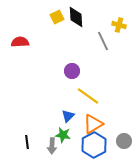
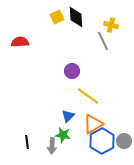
yellow cross: moved 8 px left
blue hexagon: moved 8 px right, 4 px up
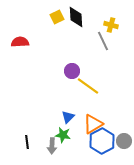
yellow line: moved 10 px up
blue triangle: moved 1 px down
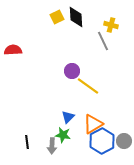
red semicircle: moved 7 px left, 8 px down
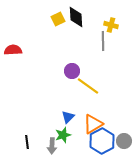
yellow square: moved 1 px right, 2 px down
gray line: rotated 24 degrees clockwise
green star: rotated 28 degrees counterclockwise
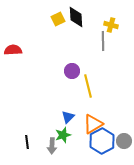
yellow line: rotated 40 degrees clockwise
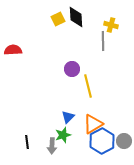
purple circle: moved 2 px up
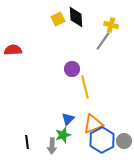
gray line: rotated 36 degrees clockwise
yellow line: moved 3 px left, 1 px down
blue triangle: moved 2 px down
orange triangle: rotated 10 degrees clockwise
blue hexagon: moved 1 px up
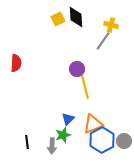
red semicircle: moved 3 px right, 13 px down; rotated 96 degrees clockwise
purple circle: moved 5 px right
